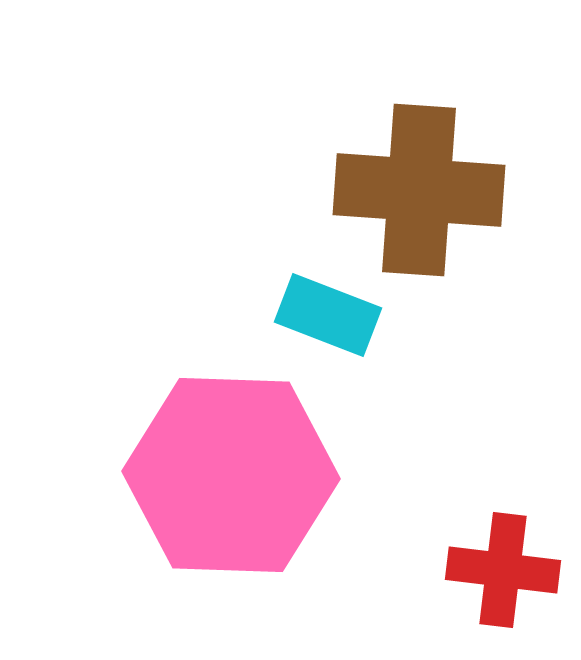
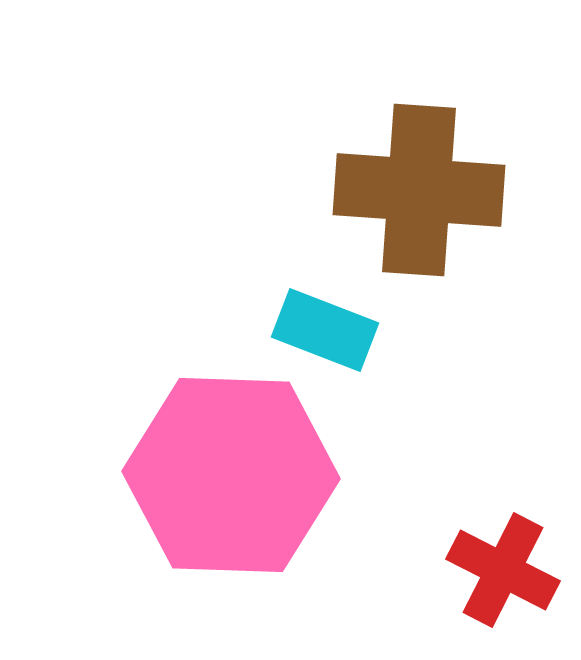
cyan rectangle: moved 3 px left, 15 px down
red cross: rotated 20 degrees clockwise
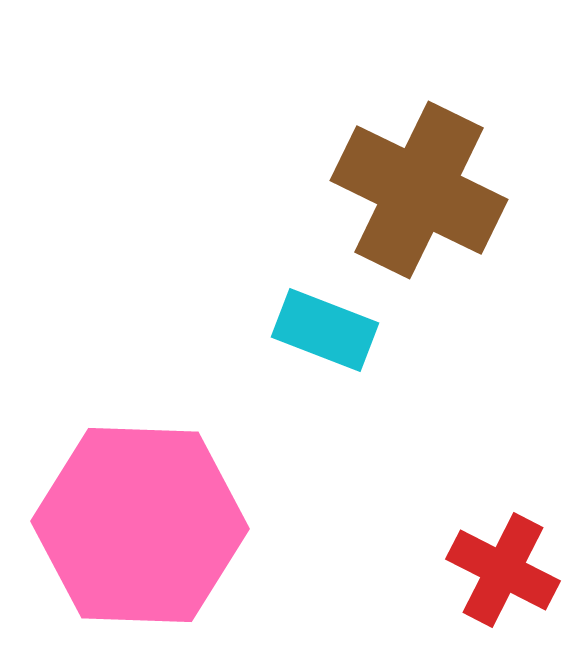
brown cross: rotated 22 degrees clockwise
pink hexagon: moved 91 px left, 50 px down
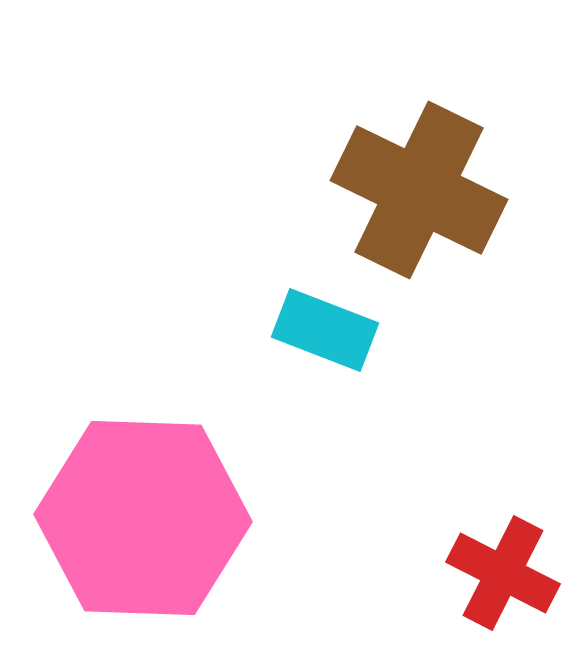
pink hexagon: moved 3 px right, 7 px up
red cross: moved 3 px down
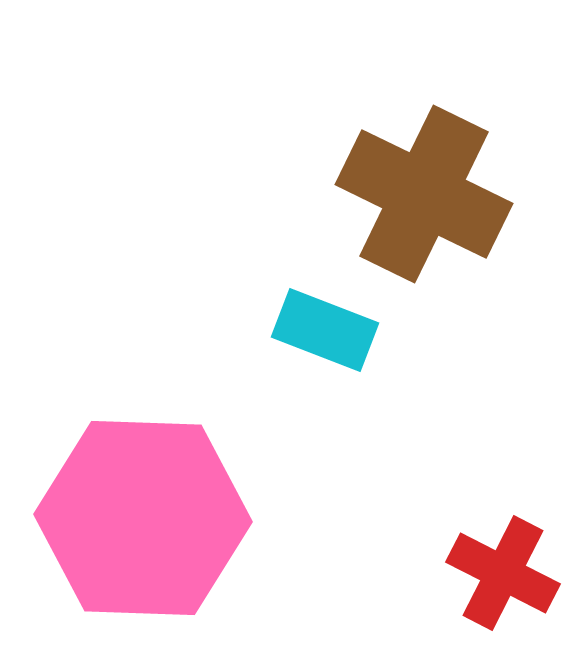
brown cross: moved 5 px right, 4 px down
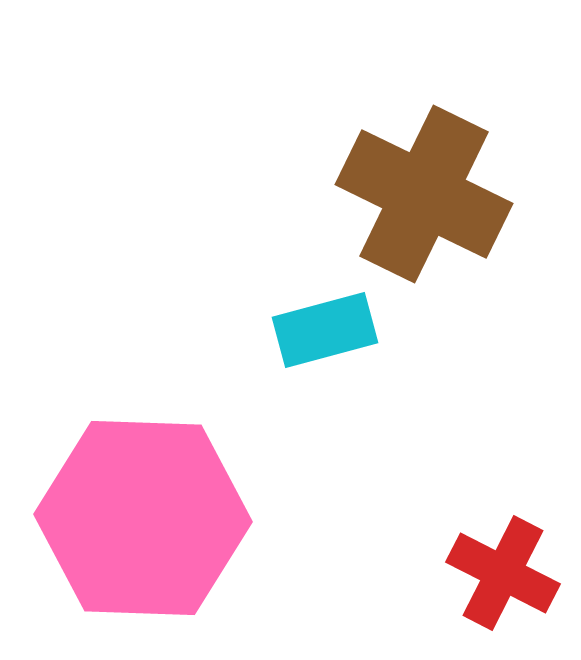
cyan rectangle: rotated 36 degrees counterclockwise
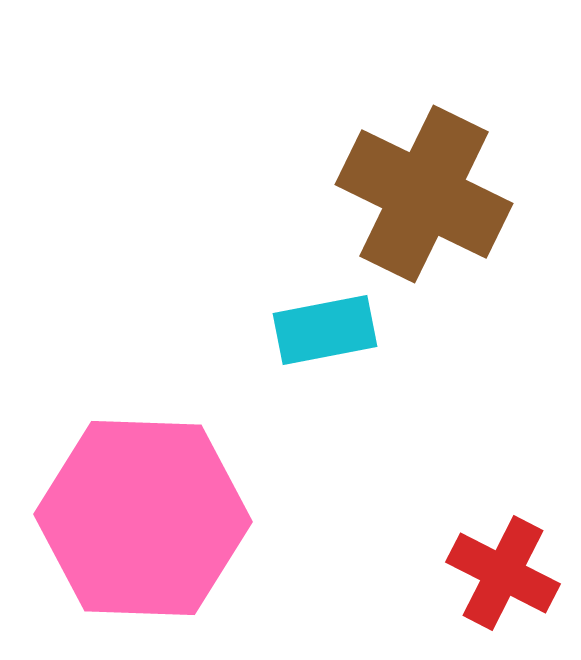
cyan rectangle: rotated 4 degrees clockwise
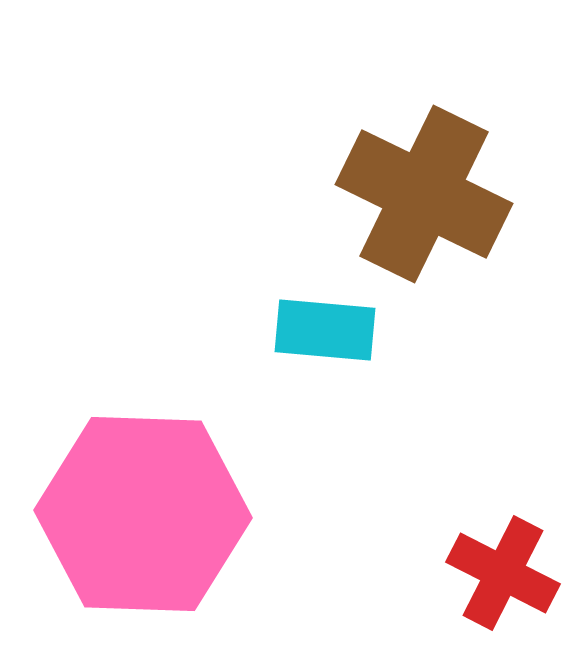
cyan rectangle: rotated 16 degrees clockwise
pink hexagon: moved 4 px up
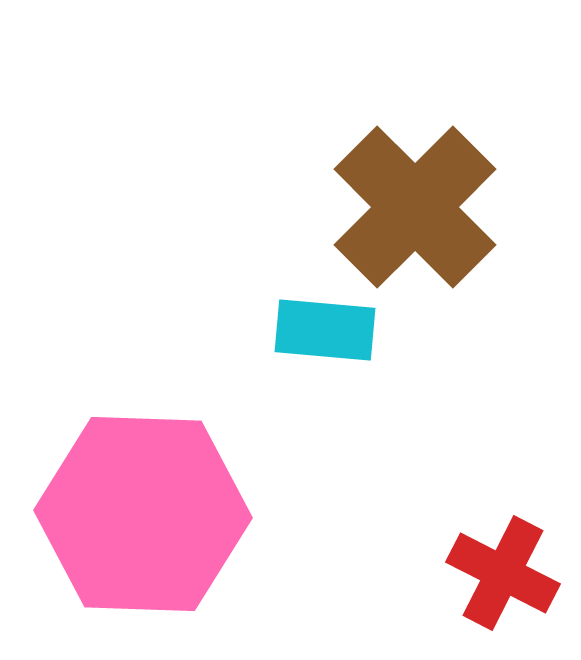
brown cross: moved 9 px left, 13 px down; rotated 19 degrees clockwise
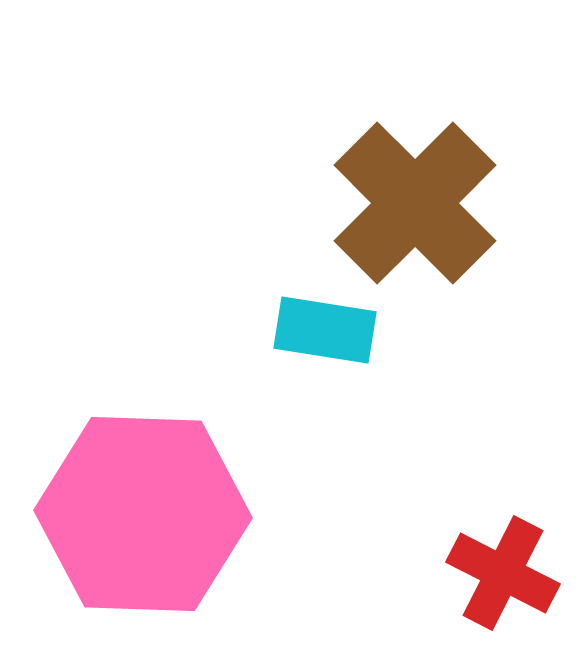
brown cross: moved 4 px up
cyan rectangle: rotated 4 degrees clockwise
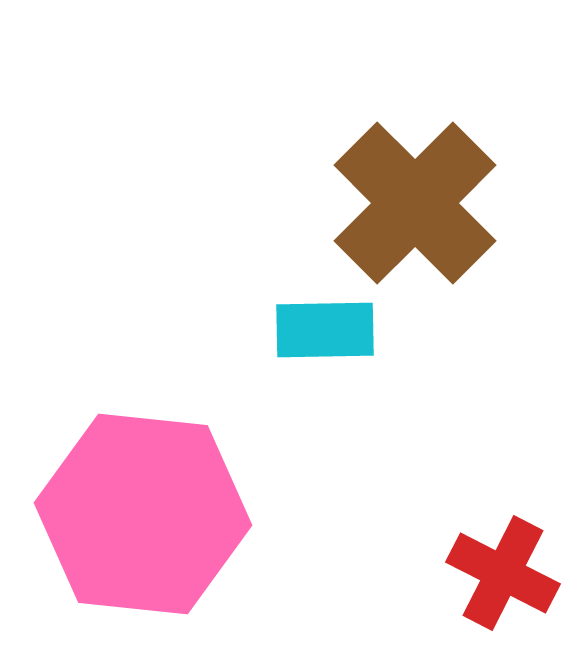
cyan rectangle: rotated 10 degrees counterclockwise
pink hexagon: rotated 4 degrees clockwise
